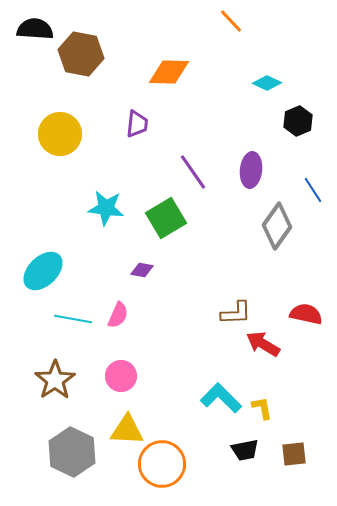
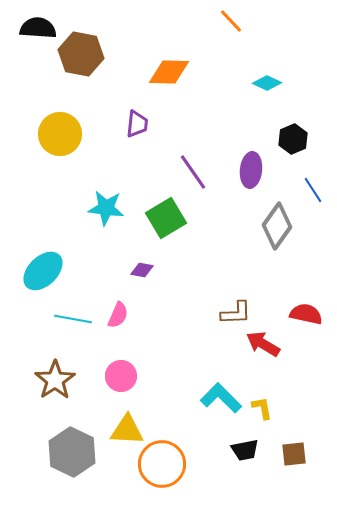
black semicircle: moved 3 px right, 1 px up
black hexagon: moved 5 px left, 18 px down
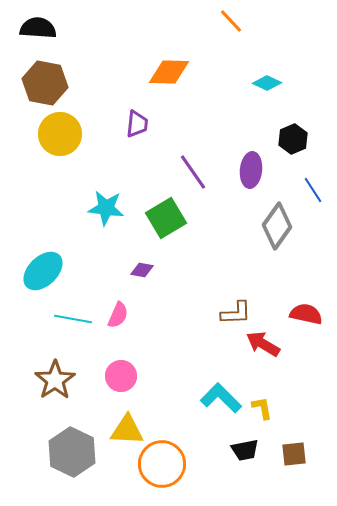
brown hexagon: moved 36 px left, 29 px down
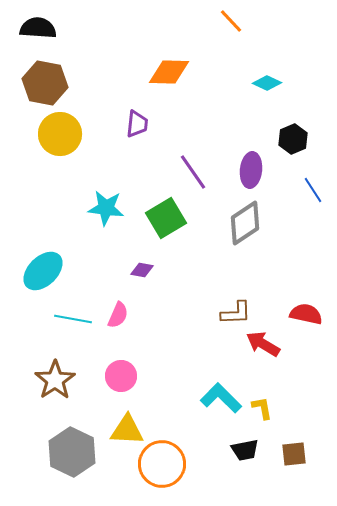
gray diamond: moved 32 px left, 3 px up; rotated 21 degrees clockwise
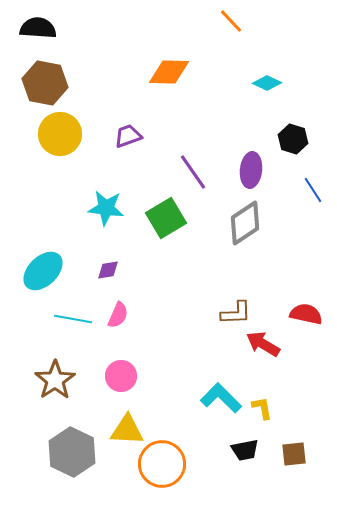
purple trapezoid: moved 9 px left, 12 px down; rotated 116 degrees counterclockwise
black hexagon: rotated 20 degrees counterclockwise
purple diamond: moved 34 px left; rotated 20 degrees counterclockwise
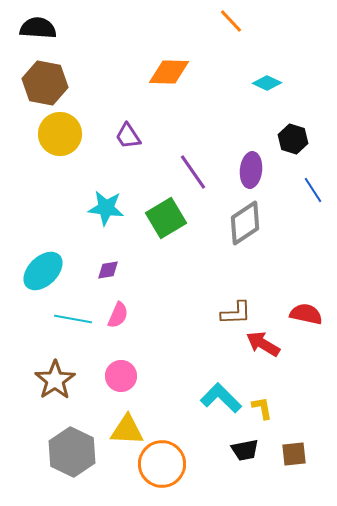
purple trapezoid: rotated 104 degrees counterclockwise
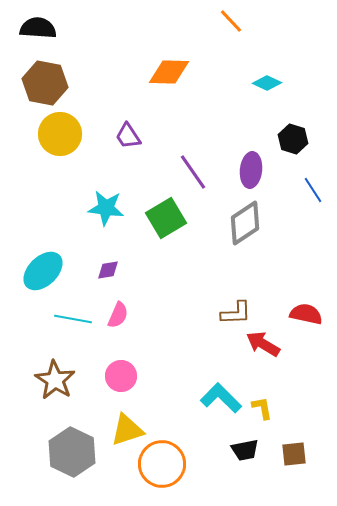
brown star: rotated 6 degrees counterclockwise
yellow triangle: rotated 21 degrees counterclockwise
